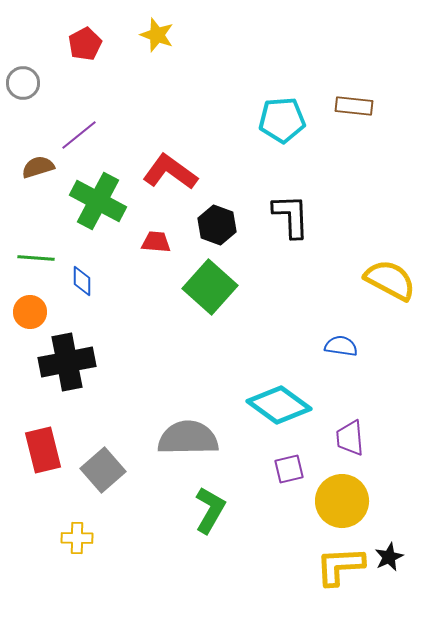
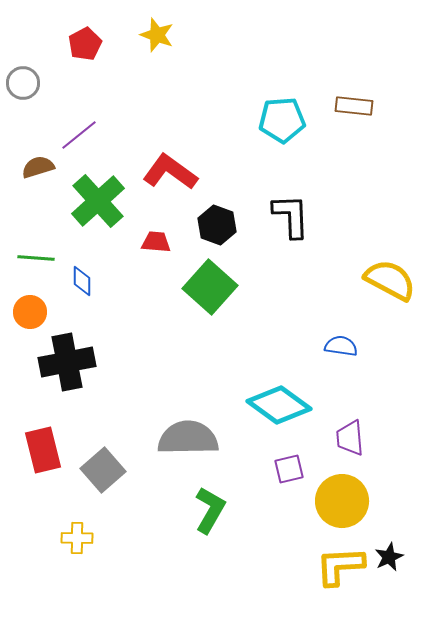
green cross: rotated 20 degrees clockwise
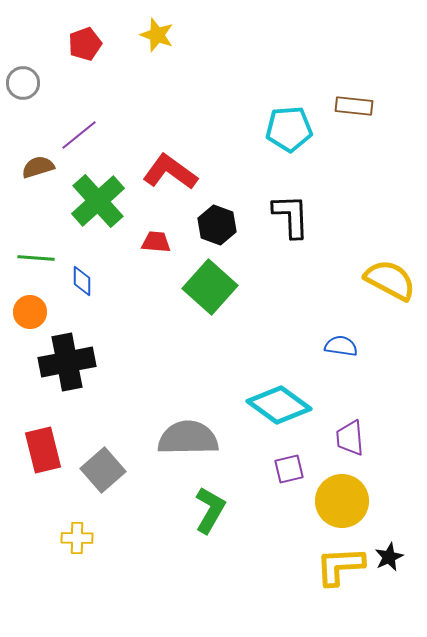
red pentagon: rotated 8 degrees clockwise
cyan pentagon: moved 7 px right, 9 px down
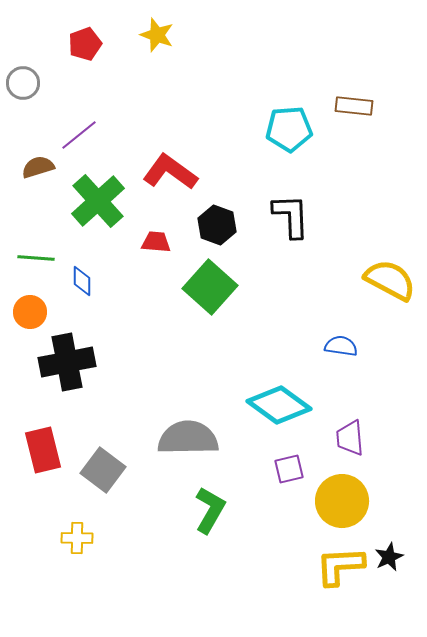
gray square: rotated 12 degrees counterclockwise
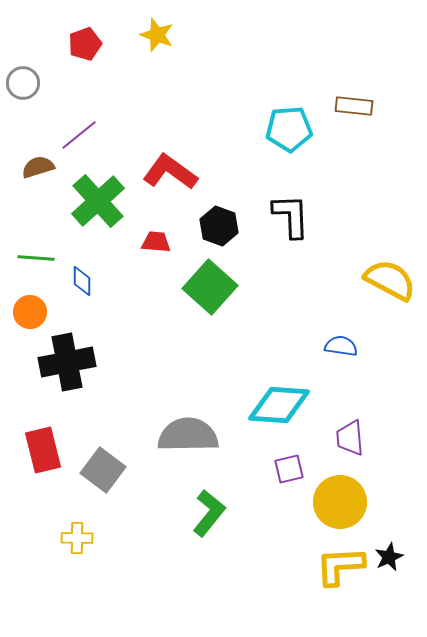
black hexagon: moved 2 px right, 1 px down
cyan diamond: rotated 32 degrees counterclockwise
gray semicircle: moved 3 px up
yellow circle: moved 2 px left, 1 px down
green L-shape: moved 1 px left, 3 px down; rotated 9 degrees clockwise
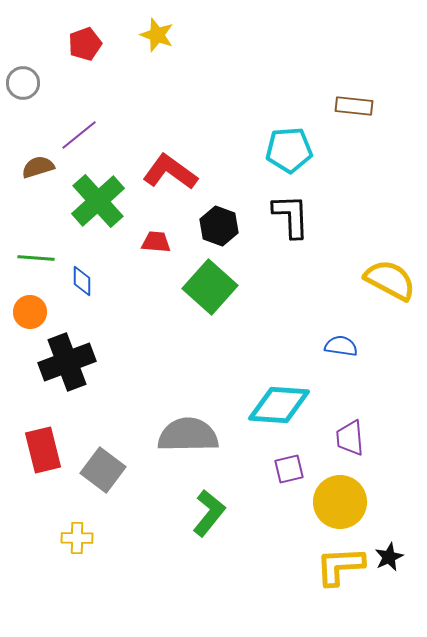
cyan pentagon: moved 21 px down
black cross: rotated 10 degrees counterclockwise
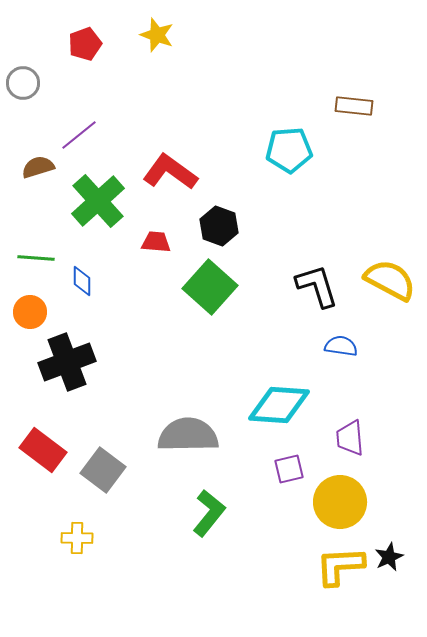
black L-shape: moved 26 px right, 70 px down; rotated 15 degrees counterclockwise
red rectangle: rotated 39 degrees counterclockwise
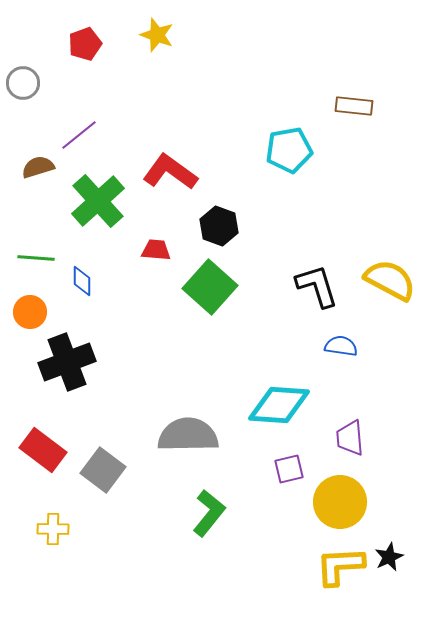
cyan pentagon: rotated 6 degrees counterclockwise
red trapezoid: moved 8 px down
yellow cross: moved 24 px left, 9 px up
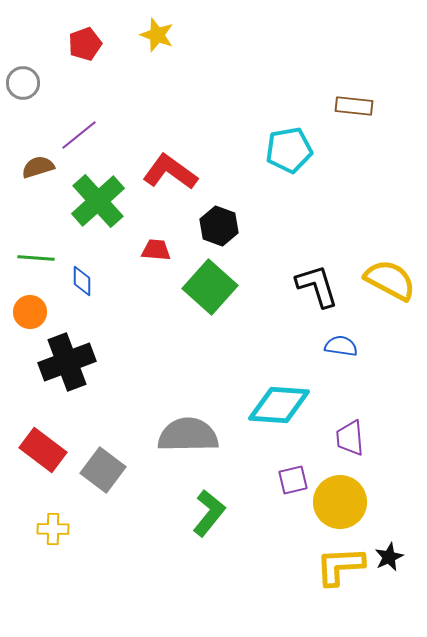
purple square: moved 4 px right, 11 px down
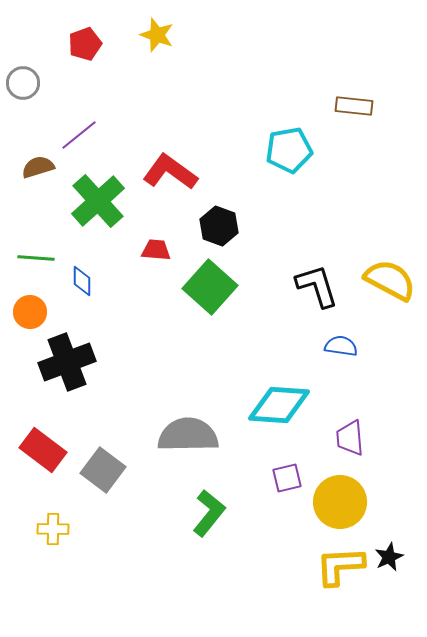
purple square: moved 6 px left, 2 px up
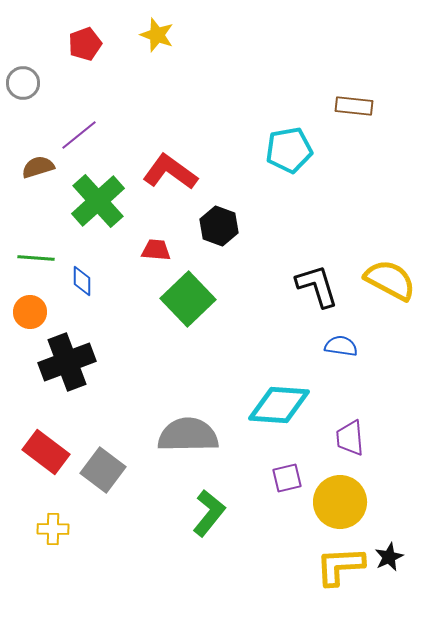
green square: moved 22 px left, 12 px down; rotated 4 degrees clockwise
red rectangle: moved 3 px right, 2 px down
